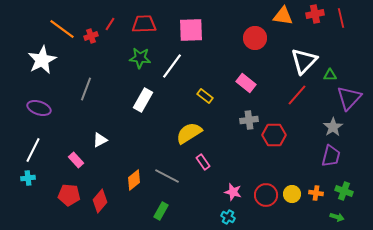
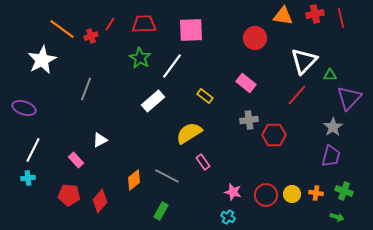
green star at (140, 58): rotated 25 degrees clockwise
white rectangle at (143, 100): moved 10 px right, 1 px down; rotated 20 degrees clockwise
purple ellipse at (39, 108): moved 15 px left
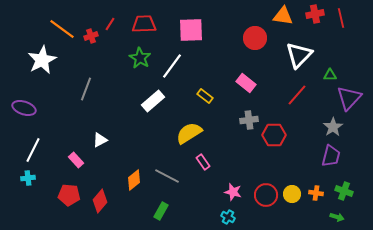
white triangle at (304, 61): moved 5 px left, 6 px up
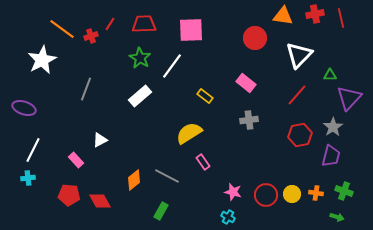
white rectangle at (153, 101): moved 13 px left, 5 px up
red hexagon at (274, 135): moved 26 px right; rotated 10 degrees counterclockwise
red diamond at (100, 201): rotated 70 degrees counterclockwise
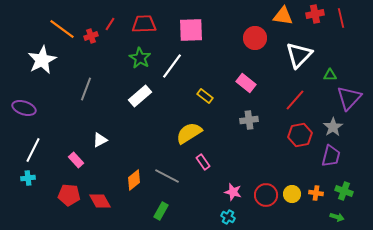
red line at (297, 95): moved 2 px left, 5 px down
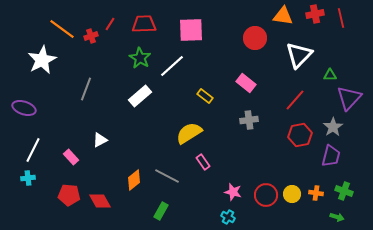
white line at (172, 66): rotated 12 degrees clockwise
pink rectangle at (76, 160): moved 5 px left, 3 px up
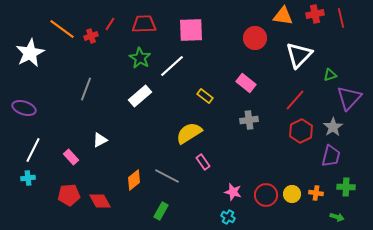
white star at (42, 60): moved 12 px left, 7 px up
green triangle at (330, 75): rotated 16 degrees counterclockwise
red hexagon at (300, 135): moved 1 px right, 4 px up; rotated 15 degrees counterclockwise
green cross at (344, 191): moved 2 px right, 4 px up; rotated 18 degrees counterclockwise
red pentagon at (69, 195): rotated 10 degrees counterclockwise
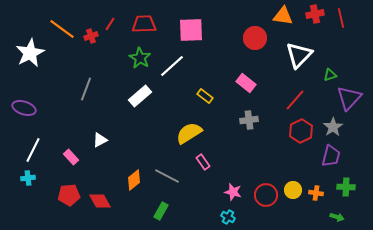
yellow circle at (292, 194): moved 1 px right, 4 px up
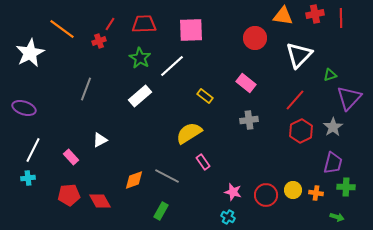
red line at (341, 18): rotated 12 degrees clockwise
red cross at (91, 36): moved 8 px right, 5 px down
purple trapezoid at (331, 156): moved 2 px right, 7 px down
orange diamond at (134, 180): rotated 20 degrees clockwise
